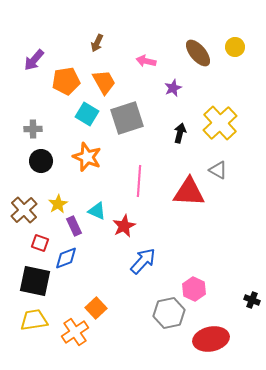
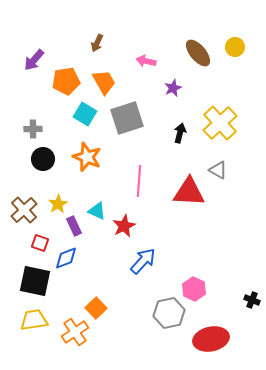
cyan square: moved 2 px left
black circle: moved 2 px right, 2 px up
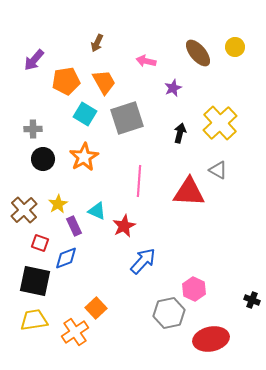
orange star: moved 3 px left; rotated 20 degrees clockwise
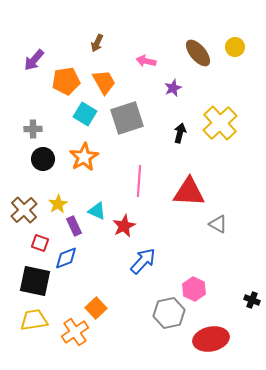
gray triangle: moved 54 px down
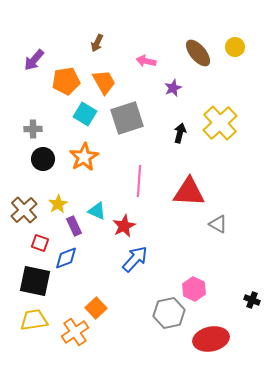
blue arrow: moved 8 px left, 2 px up
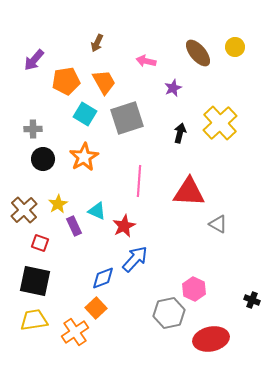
blue diamond: moved 37 px right, 20 px down
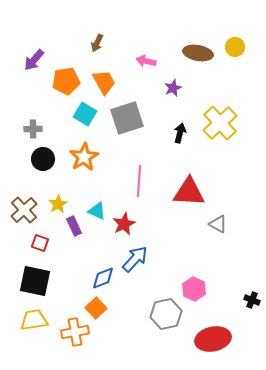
brown ellipse: rotated 40 degrees counterclockwise
red star: moved 2 px up
gray hexagon: moved 3 px left, 1 px down
orange cross: rotated 24 degrees clockwise
red ellipse: moved 2 px right
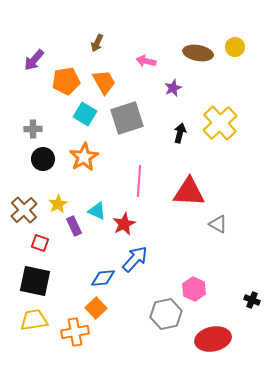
blue diamond: rotated 15 degrees clockwise
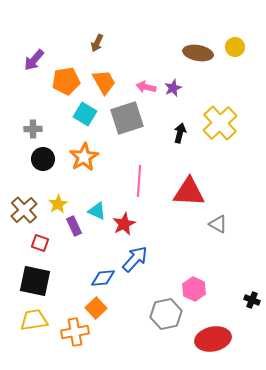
pink arrow: moved 26 px down
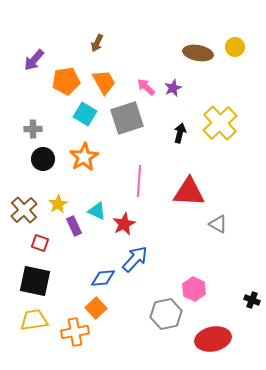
pink arrow: rotated 30 degrees clockwise
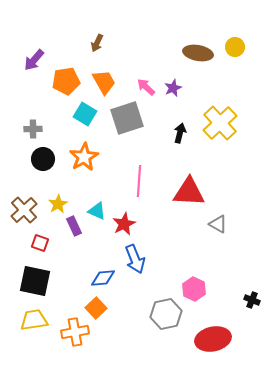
blue arrow: rotated 116 degrees clockwise
